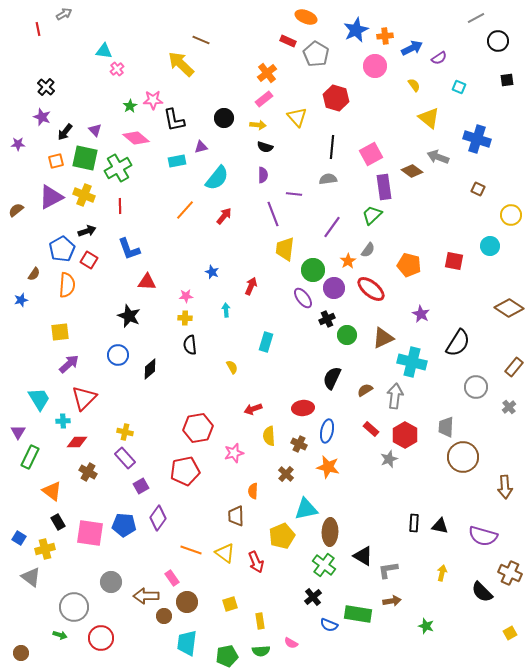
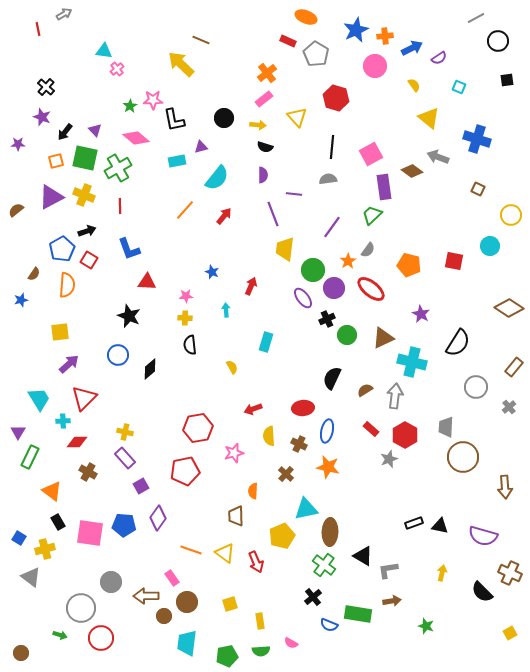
black rectangle at (414, 523): rotated 66 degrees clockwise
gray circle at (74, 607): moved 7 px right, 1 px down
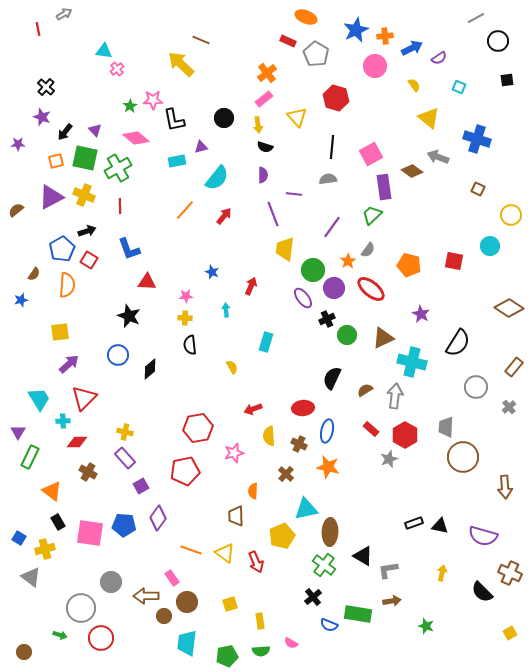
yellow arrow at (258, 125): rotated 77 degrees clockwise
brown circle at (21, 653): moved 3 px right, 1 px up
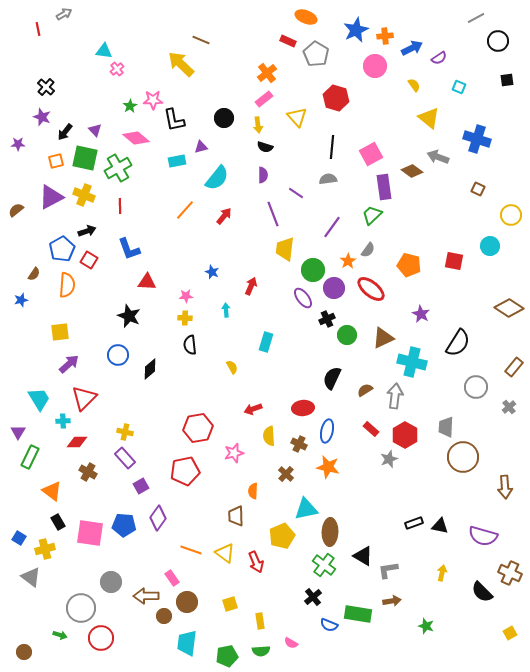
purple line at (294, 194): moved 2 px right, 1 px up; rotated 28 degrees clockwise
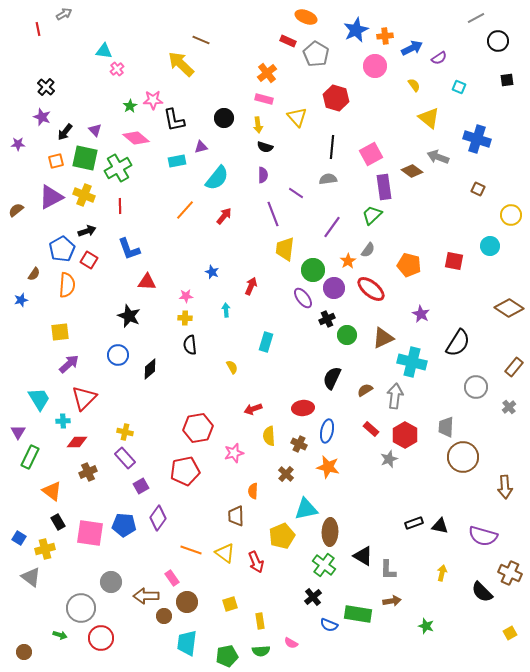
pink rectangle at (264, 99): rotated 54 degrees clockwise
brown cross at (88, 472): rotated 36 degrees clockwise
gray L-shape at (388, 570): rotated 80 degrees counterclockwise
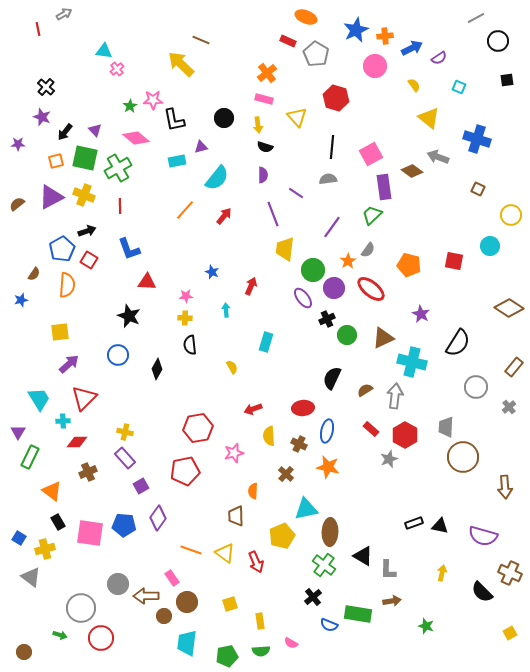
brown semicircle at (16, 210): moved 1 px right, 6 px up
black diamond at (150, 369): moved 7 px right; rotated 20 degrees counterclockwise
gray circle at (111, 582): moved 7 px right, 2 px down
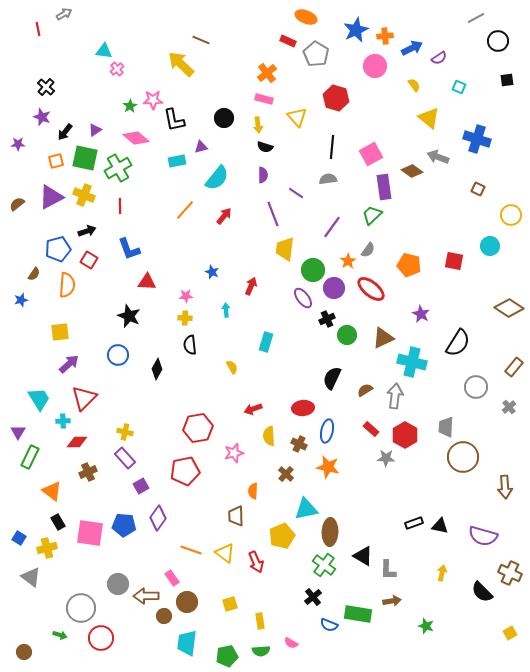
purple triangle at (95, 130): rotated 40 degrees clockwise
blue pentagon at (62, 249): moved 4 px left; rotated 15 degrees clockwise
gray star at (389, 459): moved 3 px left, 1 px up; rotated 24 degrees clockwise
yellow cross at (45, 549): moved 2 px right, 1 px up
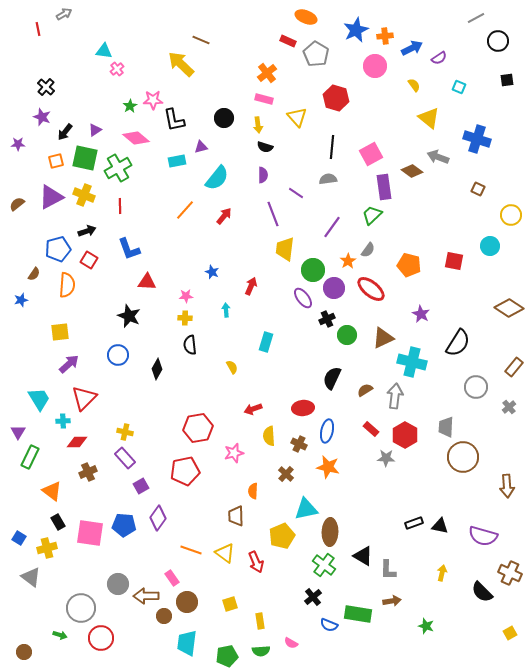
brown arrow at (505, 487): moved 2 px right, 1 px up
